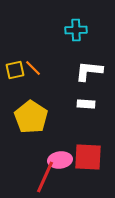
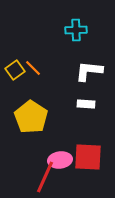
yellow square: rotated 24 degrees counterclockwise
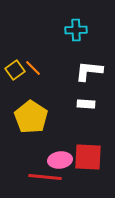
red line: rotated 72 degrees clockwise
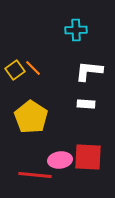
red line: moved 10 px left, 2 px up
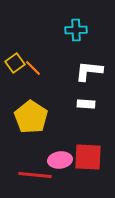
yellow square: moved 7 px up
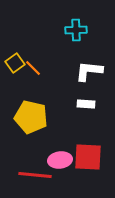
yellow pentagon: rotated 20 degrees counterclockwise
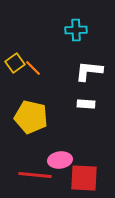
red square: moved 4 px left, 21 px down
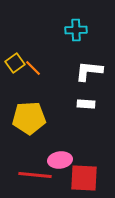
yellow pentagon: moved 2 px left, 1 px down; rotated 16 degrees counterclockwise
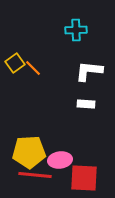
yellow pentagon: moved 34 px down
